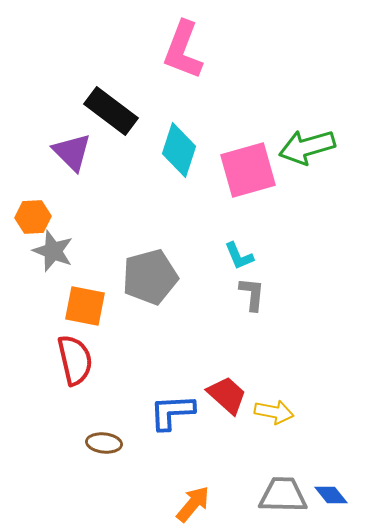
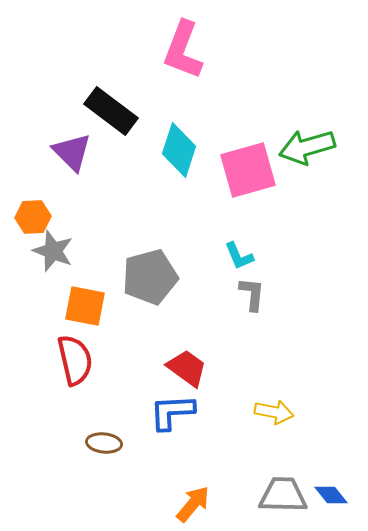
red trapezoid: moved 40 px left, 27 px up; rotated 6 degrees counterclockwise
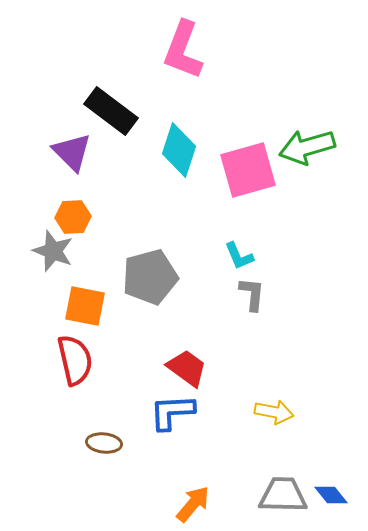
orange hexagon: moved 40 px right
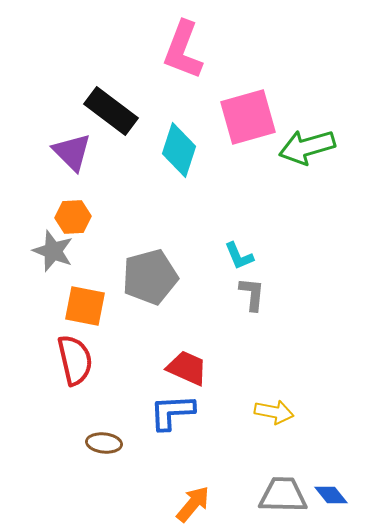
pink square: moved 53 px up
red trapezoid: rotated 12 degrees counterclockwise
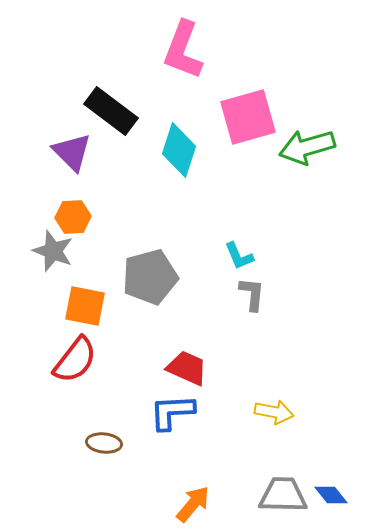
red semicircle: rotated 51 degrees clockwise
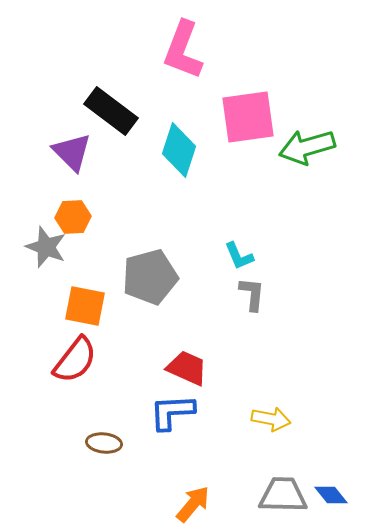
pink square: rotated 8 degrees clockwise
gray star: moved 7 px left, 4 px up
yellow arrow: moved 3 px left, 7 px down
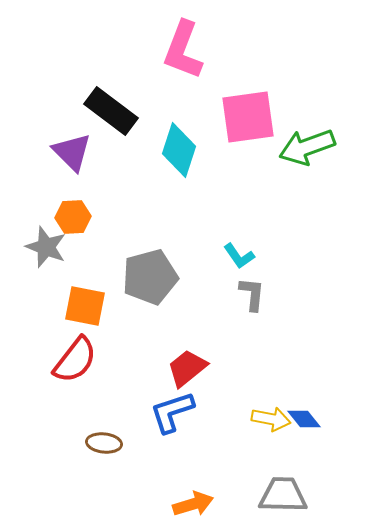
green arrow: rotated 4 degrees counterclockwise
cyan L-shape: rotated 12 degrees counterclockwise
red trapezoid: rotated 63 degrees counterclockwise
blue L-shape: rotated 15 degrees counterclockwise
blue diamond: moved 27 px left, 76 px up
orange arrow: rotated 33 degrees clockwise
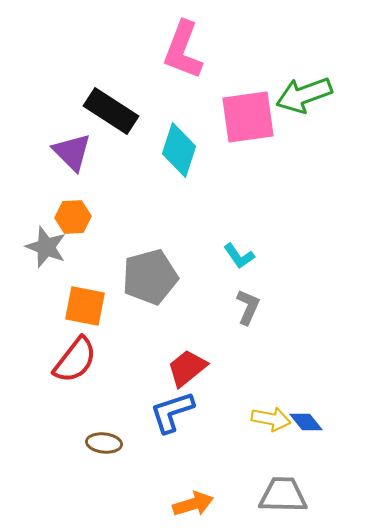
black rectangle: rotated 4 degrees counterclockwise
green arrow: moved 3 px left, 52 px up
gray L-shape: moved 4 px left, 13 px down; rotated 18 degrees clockwise
blue diamond: moved 2 px right, 3 px down
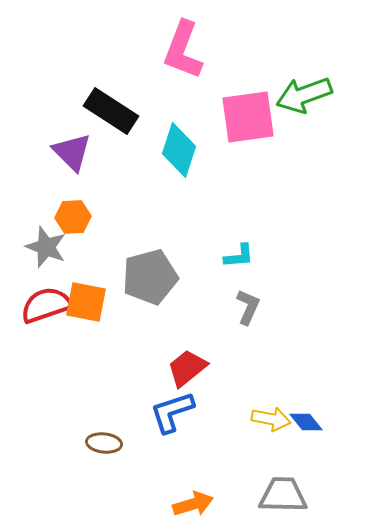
cyan L-shape: rotated 60 degrees counterclockwise
orange square: moved 1 px right, 4 px up
red semicircle: moved 29 px left, 55 px up; rotated 147 degrees counterclockwise
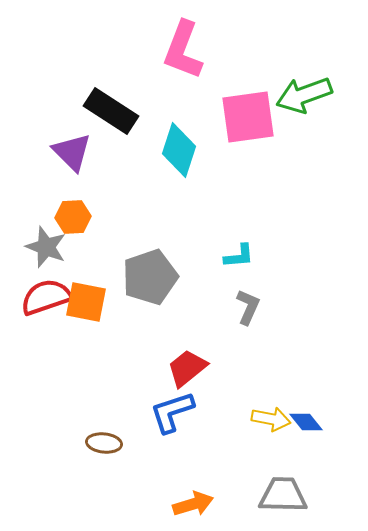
gray pentagon: rotated 4 degrees counterclockwise
red semicircle: moved 8 px up
